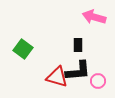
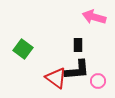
black L-shape: moved 1 px left, 1 px up
red triangle: moved 1 px left, 1 px down; rotated 20 degrees clockwise
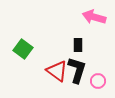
black L-shape: rotated 68 degrees counterclockwise
red triangle: moved 1 px right, 7 px up
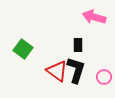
black L-shape: moved 1 px left
pink circle: moved 6 px right, 4 px up
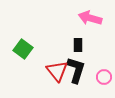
pink arrow: moved 4 px left, 1 px down
red triangle: rotated 15 degrees clockwise
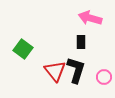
black rectangle: moved 3 px right, 3 px up
red triangle: moved 2 px left
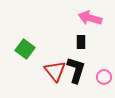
green square: moved 2 px right
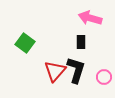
green square: moved 6 px up
red triangle: rotated 20 degrees clockwise
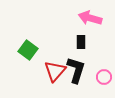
green square: moved 3 px right, 7 px down
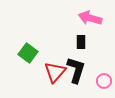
green square: moved 3 px down
red triangle: moved 1 px down
pink circle: moved 4 px down
